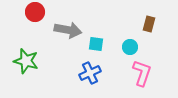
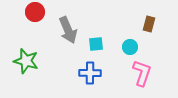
gray arrow: rotated 56 degrees clockwise
cyan square: rotated 14 degrees counterclockwise
blue cross: rotated 25 degrees clockwise
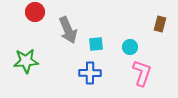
brown rectangle: moved 11 px right
green star: rotated 20 degrees counterclockwise
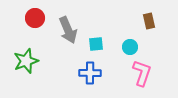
red circle: moved 6 px down
brown rectangle: moved 11 px left, 3 px up; rotated 28 degrees counterclockwise
green star: rotated 15 degrees counterclockwise
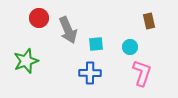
red circle: moved 4 px right
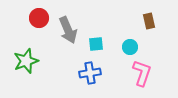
blue cross: rotated 10 degrees counterclockwise
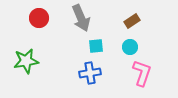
brown rectangle: moved 17 px left; rotated 70 degrees clockwise
gray arrow: moved 13 px right, 12 px up
cyan square: moved 2 px down
green star: rotated 10 degrees clockwise
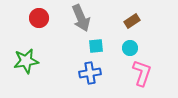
cyan circle: moved 1 px down
